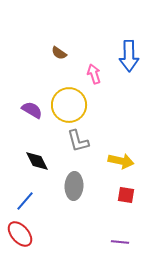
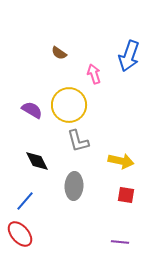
blue arrow: rotated 20 degrees clockwise
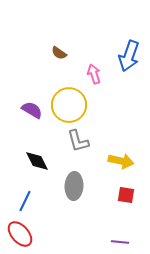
blue line: rotated 15 degrees counterclockwise
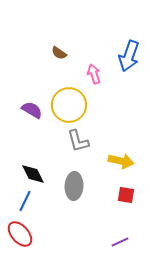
black diamond: moved 4 px left, 13 px down
purple line: rotated 30 degrees counterclockwise
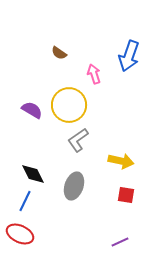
gray L-shape: moved 1 px up; rotated 70 degrees clockwise
gray ellipse: rotated 16 degrees clockwise
red ellipse: rotated 24 degrees counterclockwise
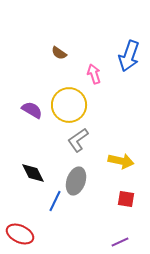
black diamond: moved 1 px up
gray ellipse: moved 2 px right, 5 px up
red square: moved 4 px down
blue line: moved 30 px right
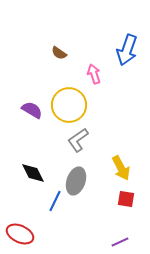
blue arrow: moved 2 px left, 6 px up
yellow arrow: moved 7 px down; rotated 50 degrees clockwise
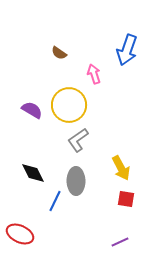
gray ellipse: rotated 20 degrees counterclockwise
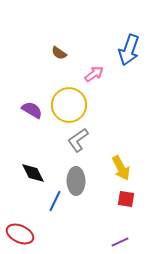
blue arrow: moved 2 px right
pink arrow: rotated 72 degrees clockwise
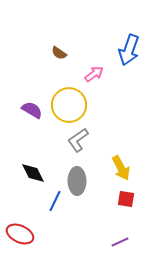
gray ellipse: moved 1 px right
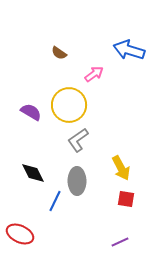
blue arrow: rotated 88 degrees clockwise
purple semicircle: moved 1 px left, 2 px down
